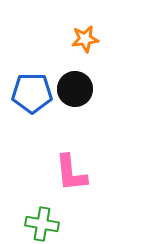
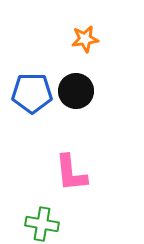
black circle: moved 1 px right, 2 px down
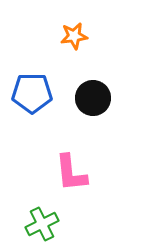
orange star: moved 11 px left, 3 px up
black circle: moved 17 px right, 7 px down
green cross: rotated 36 degrees counterclockwise
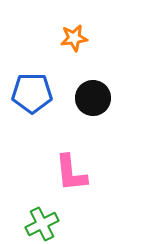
orange star: moved 2 px down
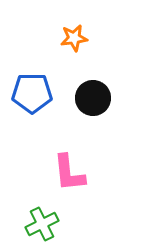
pink L-shape: moved 2 px left
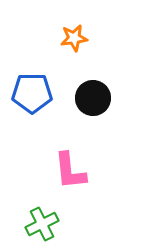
pink L-shape: moved 1 px right, 2 px up
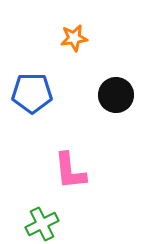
black circle: moved 23 px right, 3 px up
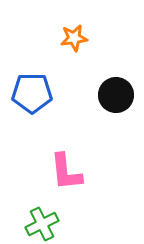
pink L-shape: moved 4 px left, 1 px down
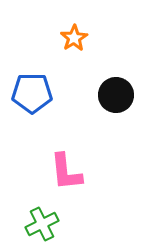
orange star: rotated 24 degrees counterclockwise
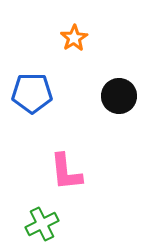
black circle: moved 3 px right, 1 px down
